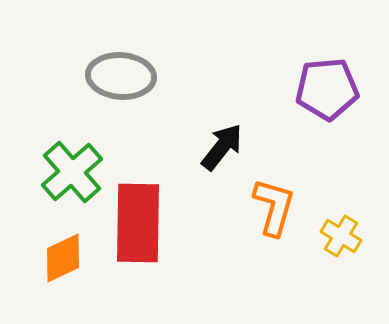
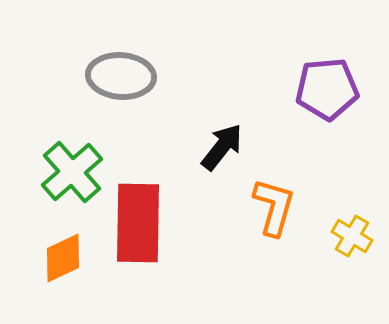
yellow cross: moved 11 px right
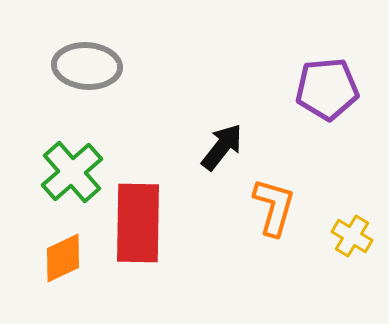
gray ellipse: moved 34 px left, 10 px up
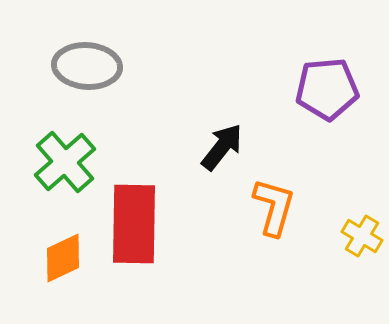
green cross: moved 7 px left, 10 px up
red rectangle: moved 4 px left, 1 px down
yellow cross: moved 10 px right
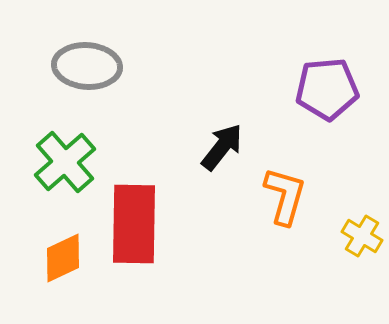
orange L-shape: moved 11 px right, 11 px up
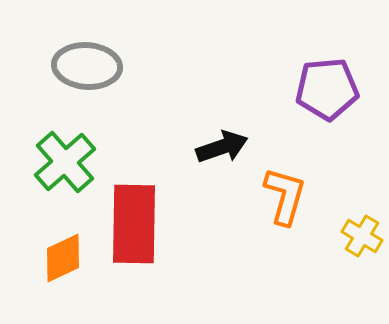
black arrow: rotated 33 degrees clockwise
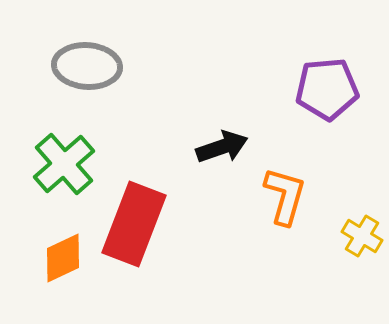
green cross: moved 1 px left, 2 px down
red rectangle: rotated 20 degrees clockwise
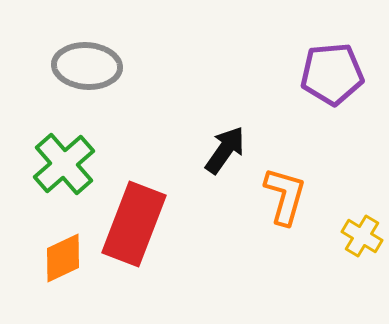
purple pentagon: moved 5 px right, 15 px up
black arrow: moved 3 px right, 3 px down; rotated 36 degrees counterclockwise
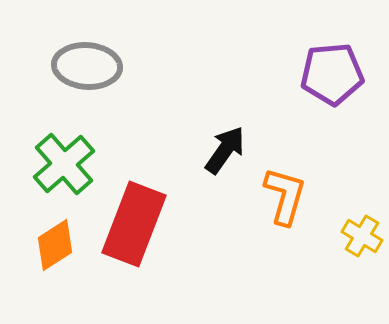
orange diamond: moved 8 px left, 13 px up; rotated 8 degrees counterclockwise
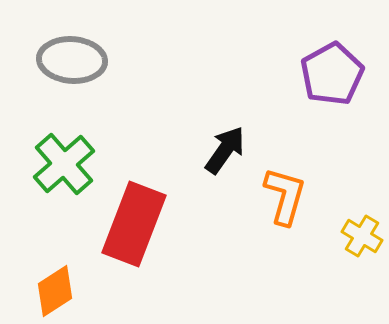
gray ellipse: moved 15 px left, 6 px up
purple pentagon: rotated 24 degrees counterclockwise
orange diamond: moved 46 px down
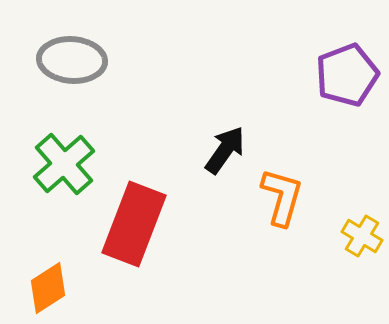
purple pentagon: moved 15 px right, 1 px down; rotated 8 degrees clockwise
orange L-shape: moved 3 px left, 1 px down
orange diamond: moved 7 px left, 3 px up
